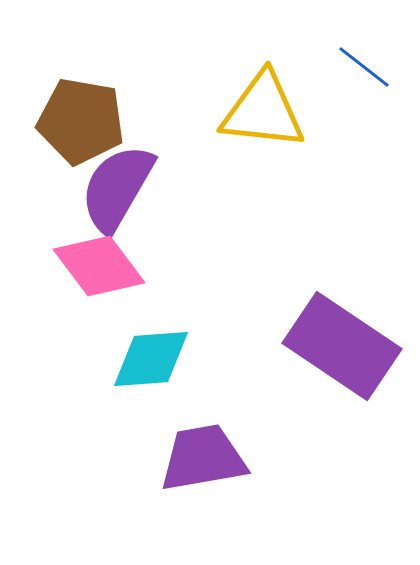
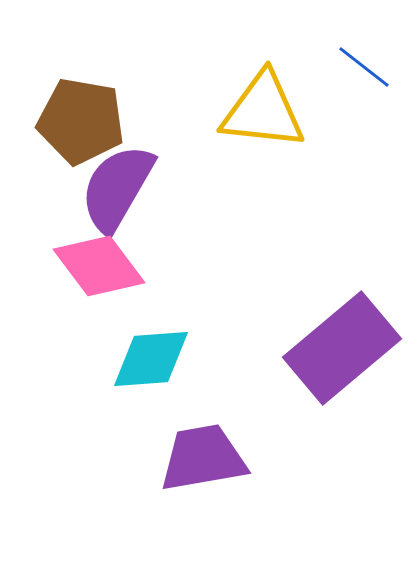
purple rectangle: moved 2 px down; rotated 74 degrees counterclockwise
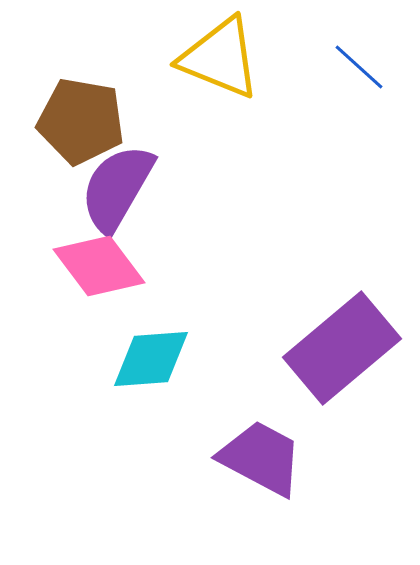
blue line: moved 5 px left; rotated 4 degrees clockwise
yellow triangle: moved 43 px left, 53 px up; rotated 16 degrees clockwise
purple trapezoid: moved 58 px right; rotated 38 degrees clockwise
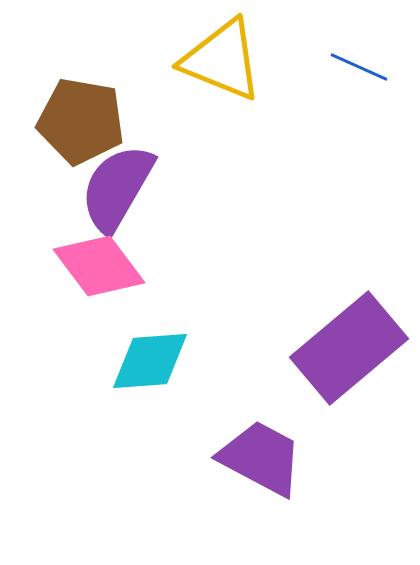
yellow triangle: moved 2 px right, 2 px down
blue line: rotated 18 degrees counterclockwise
purple rectangle: moved 7 px right
cyan diamond: moved 1 px left, 2 px down
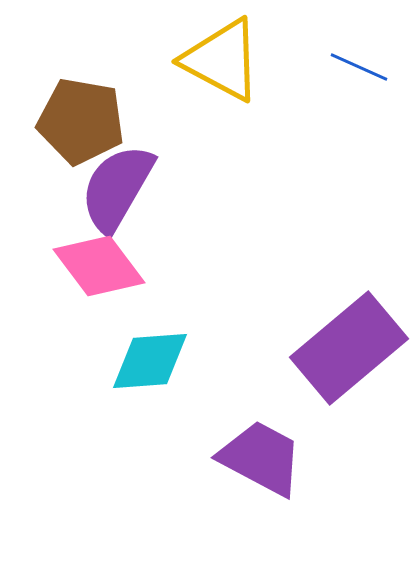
yellow triangle: rotated 6 degrees clockwise
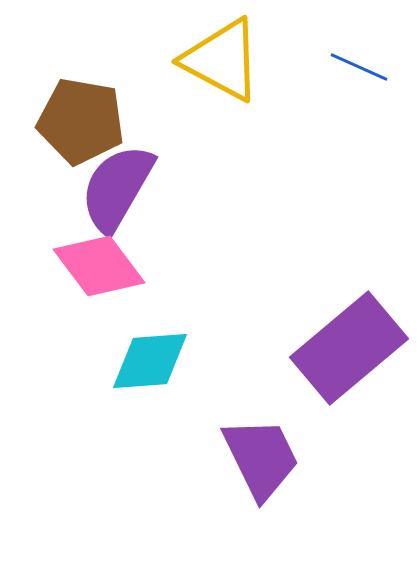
purple trapezoid: rotated 36 degrees clockwise
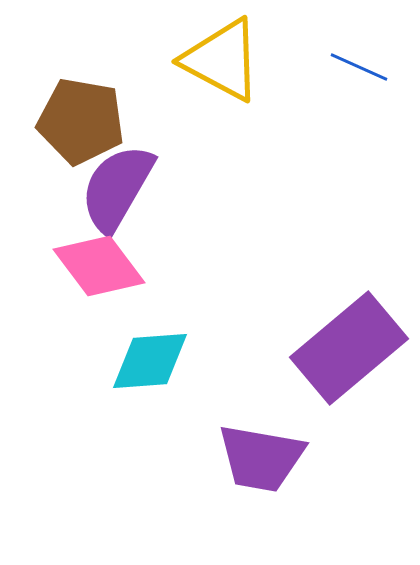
purple trapezoid: rotated 126 degrees clockwise
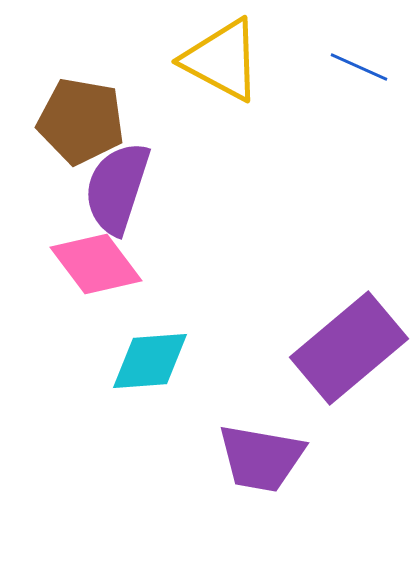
purple semicircle: rotated 12 degrees counterclockwise
pink diamond: moved 3 px left, 2 px up
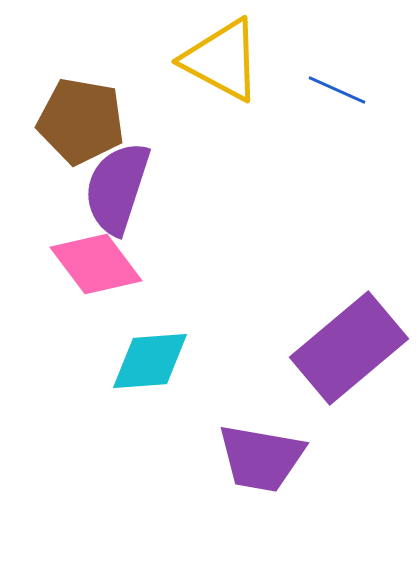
blue line: moved 22 px left, 23 px down
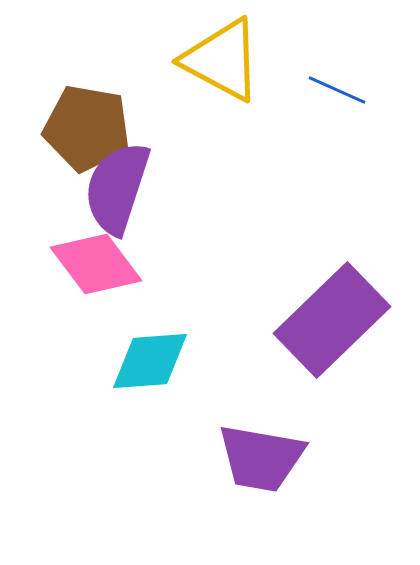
brown pentagon: moved 6 px right, 7 px down
purple rectangle: moved 17 px left, 28 px up; rotated 4 degrees counterclockwise
